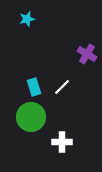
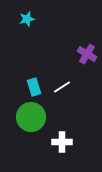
white line: rotated 12 degrees clockwise
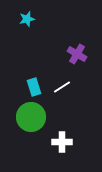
purple cross: moved 10 px left
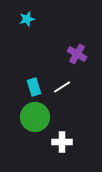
green circle: moved 4 px right
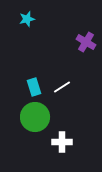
purple cross: moved 9 px right, 12 px up
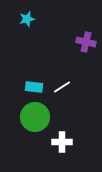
purple cross: rotated 18 degrees counterclockwise
cyan rectangle: rotated 66 degrees counterclockwise
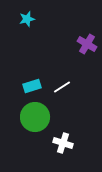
purple cross: moved 1 px right, 2 px down; rotated 18 degrees clockwise
cyan rectangle: moved 2 px left, 1 px up; rotated 24 degrees counterclockwise
white cross: moved 1 px right, 1 px down; rotated 18 degrees clockwise
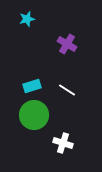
purple cross: moved 20 px left
white line: moved 5 px right, 3 px down; rotated 66 degrees clockwise
green circle: moved 1 px left, 2 px up
